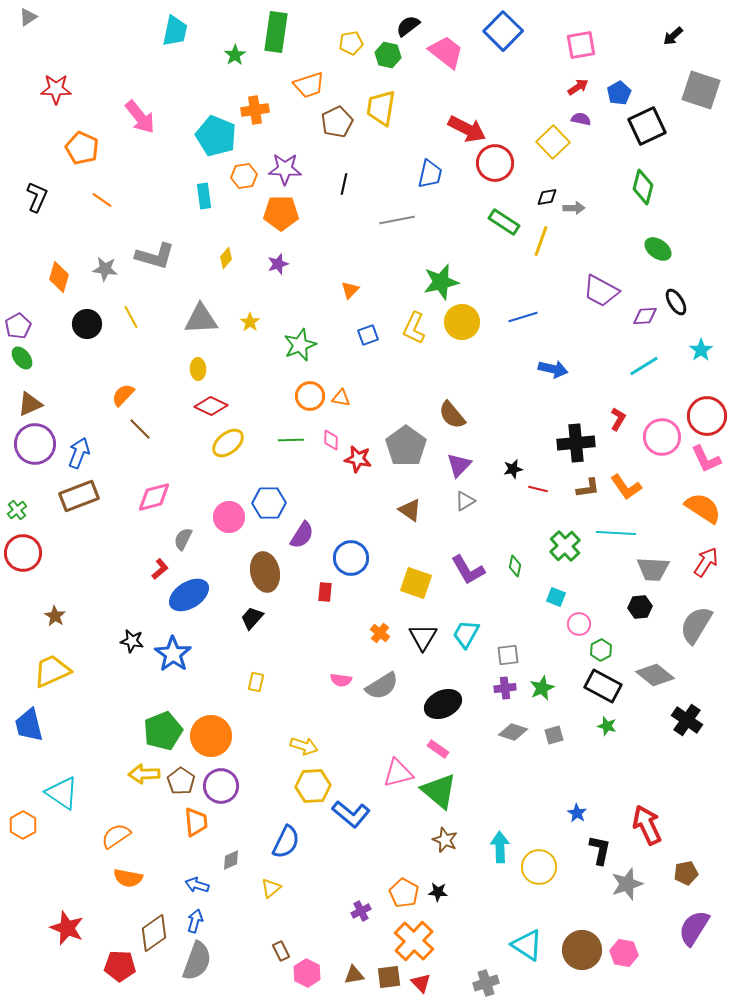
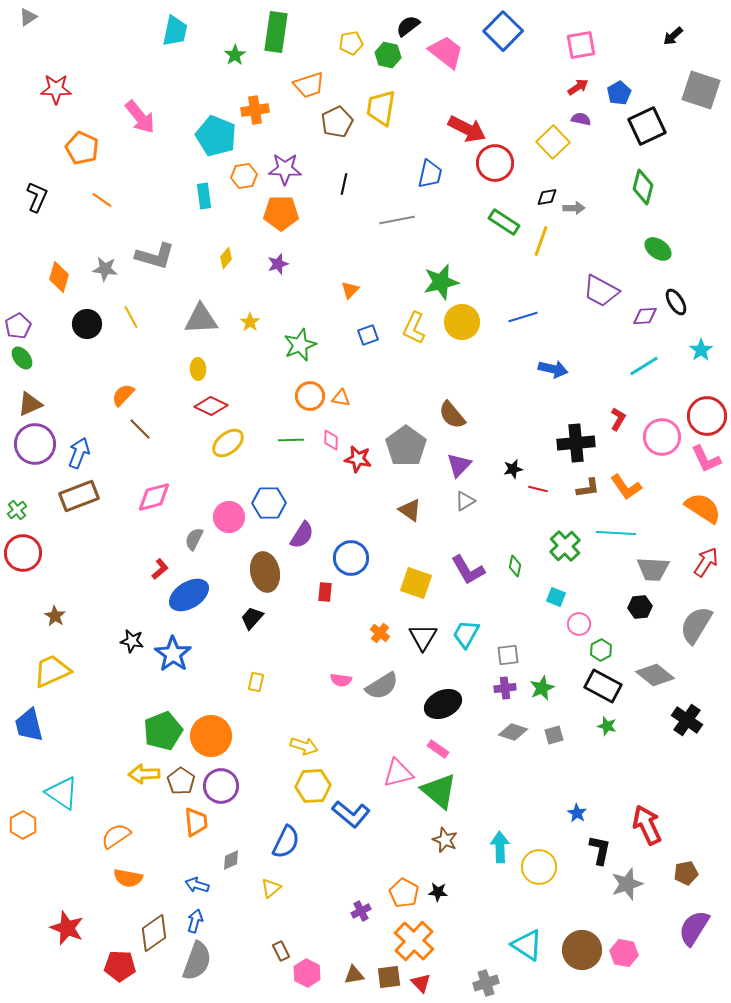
gray semicircle at (183, 539): moved 11 px right
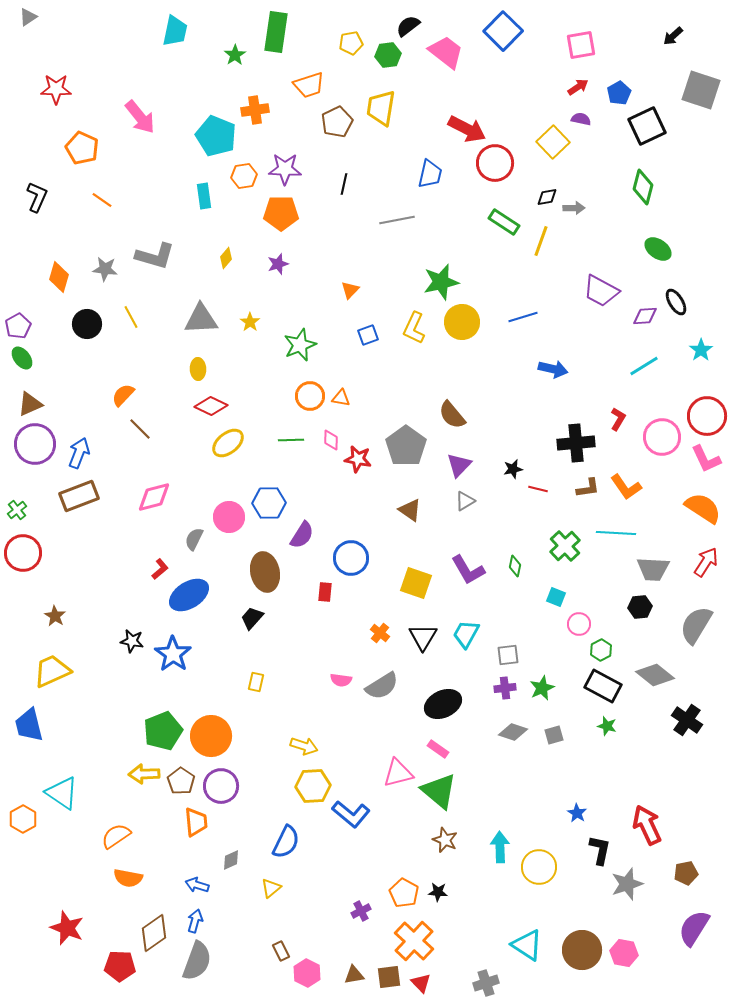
green hexagon at (388, 55): rotated 20 degrees counterclockwise
orange hexagon at (23, 825): moved 6 px up
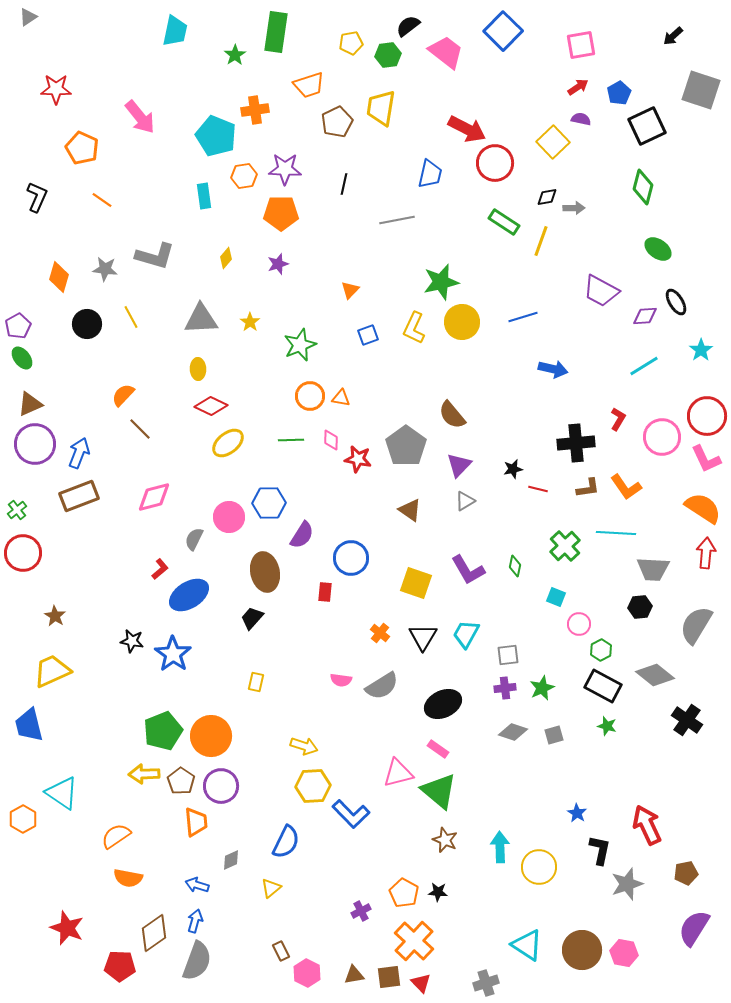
red arrow at (706, 562): moved 9 px up; rotated 28 degrees counterclockwise
blue L-shape at (351, 814): rotated 6 degrees clockwise
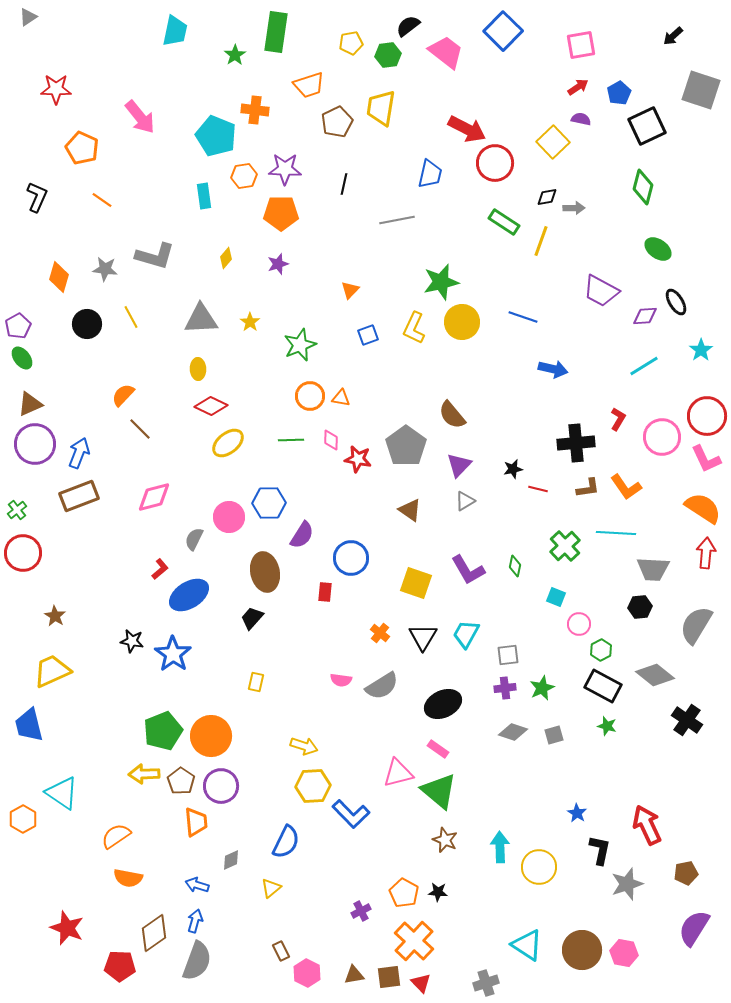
orange cross at (255, 110): rotated 16 degrees clockwise
blue line at (523, 317): rotated 36 degrees clockwise
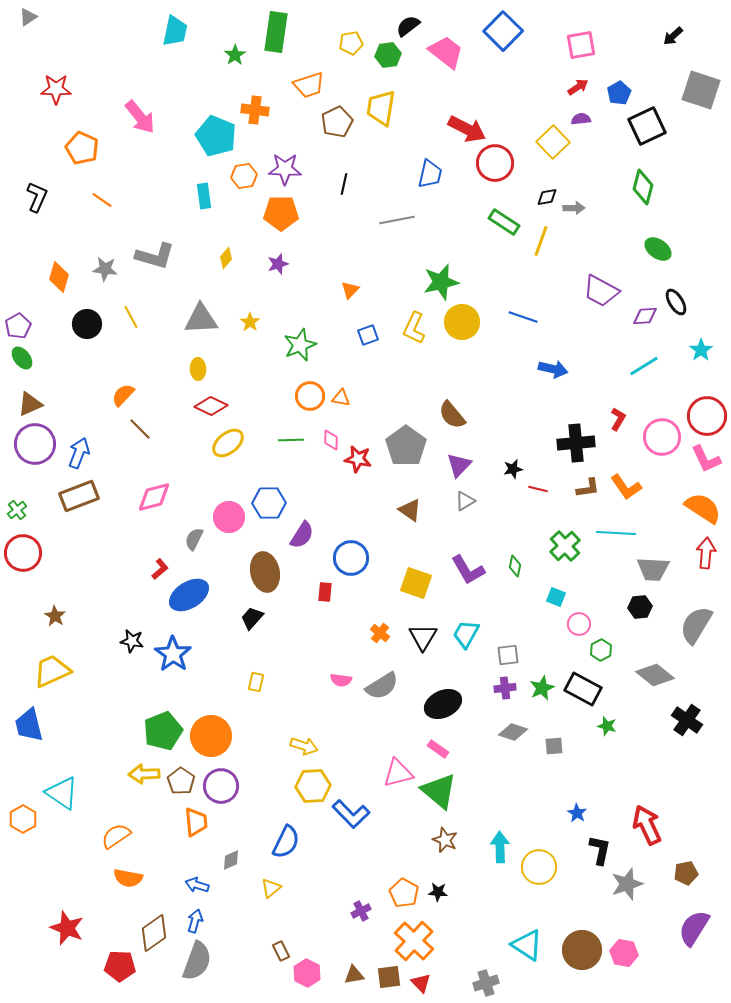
purple semicircle at (581, 119): rotated 18 degrees counterclockwise
black rectangle at (603, 686): moved 20 px left, 3 px down
gray square at (554, 735): moved 11 px down; rotated 12 degrees clockwise
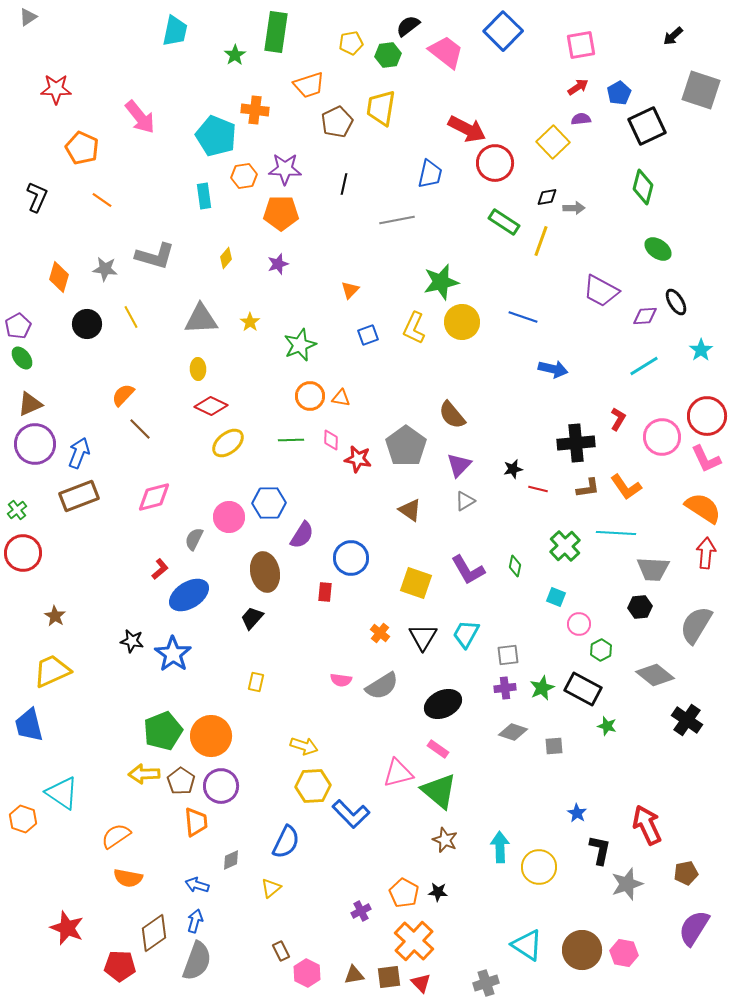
orange hexagon at (23, 819): rotated 12 degrees counterclockwise
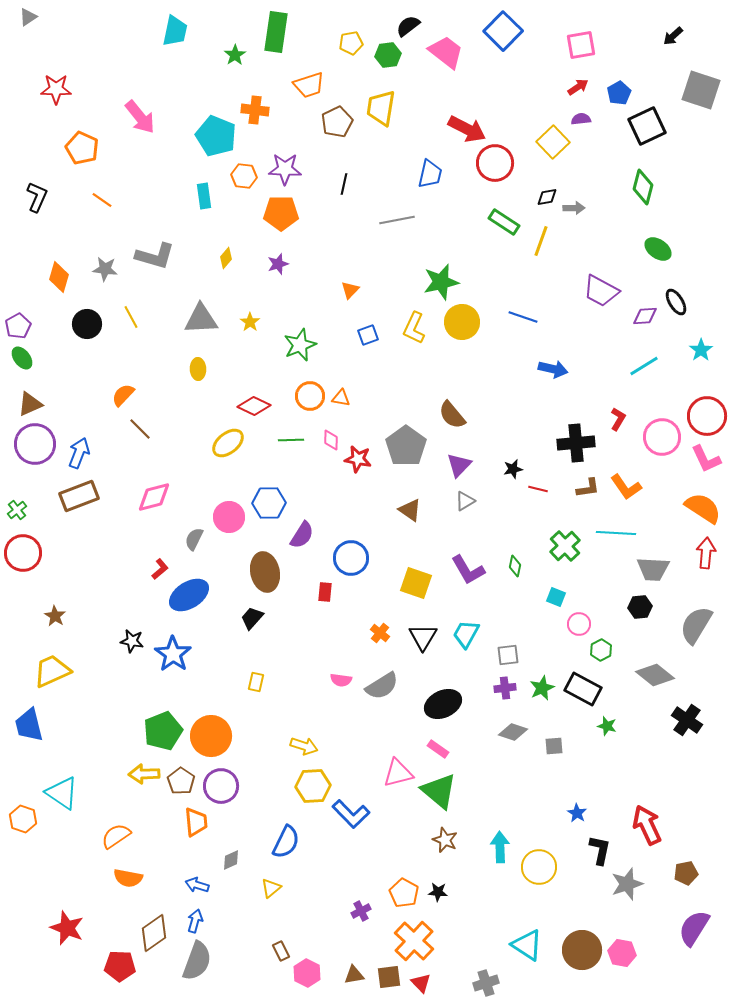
orange hexagon at (244, 176): rotated 15 degrees clockwise
red diamond at (211, 406): moved 43 px right
pink hexagon at (624, 953): moved 2 px left
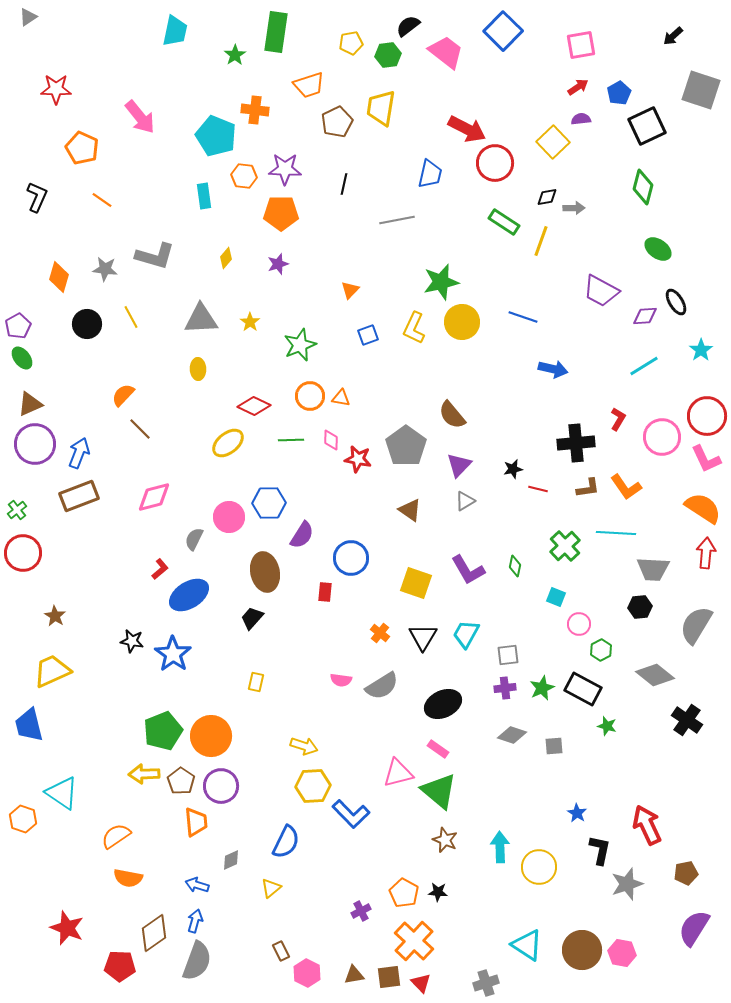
gray diamond at (513, 732): moved 1 px left, 3 px down
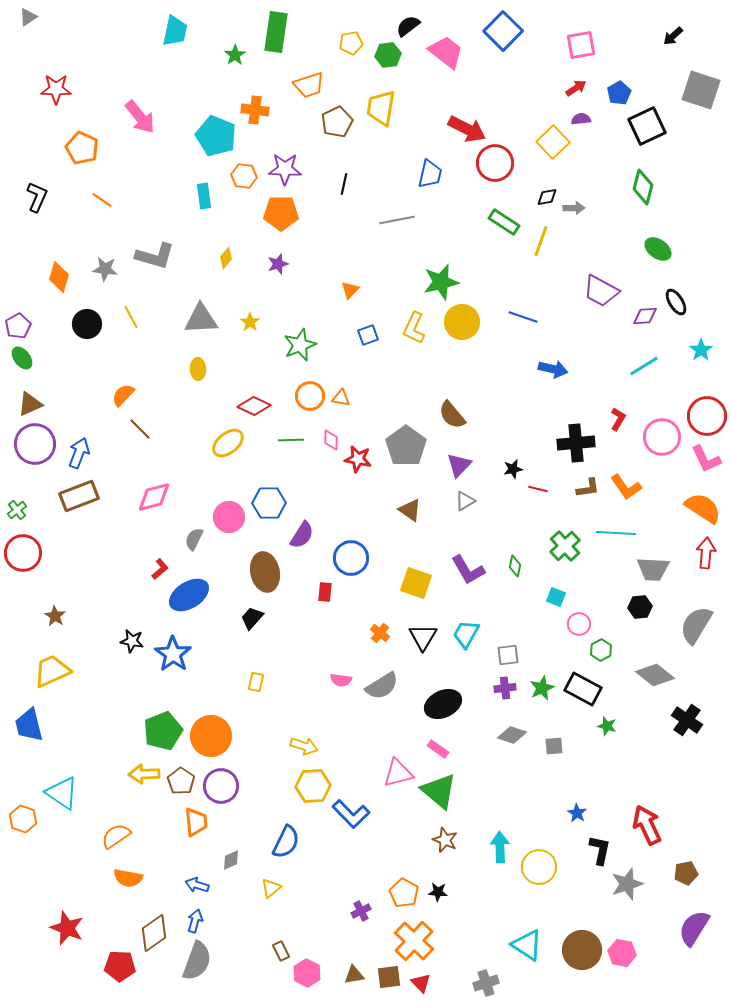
red arrow at (578, 87): moved 2 px left, 1 px down
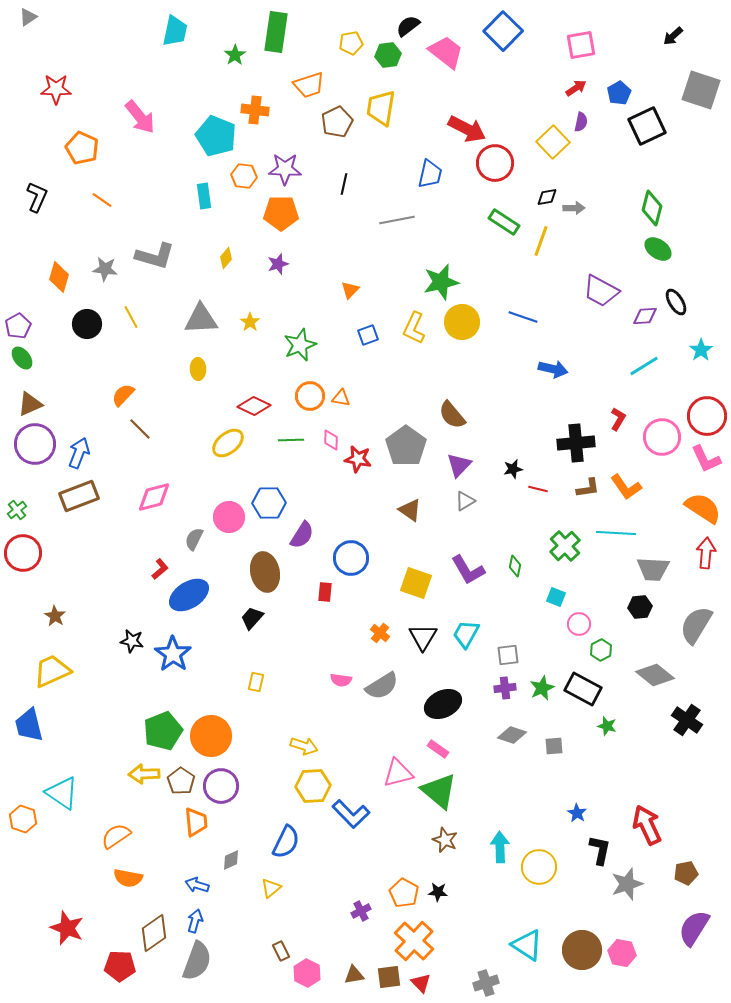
purple semicircle at (581, 119): moved 3 px down; rotated 108 degrees clockwise
green diamond at (643, 187): moved 9 px right, 21 px down
